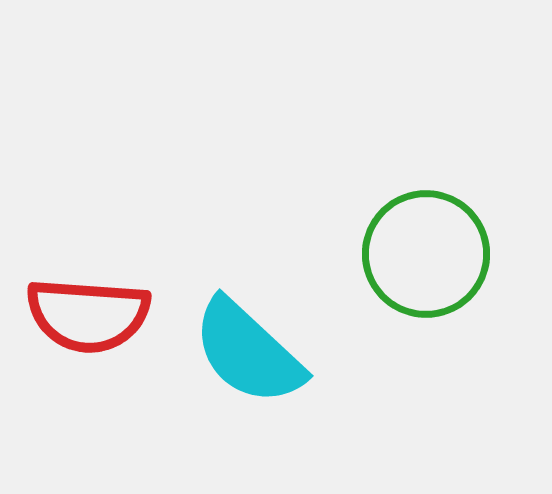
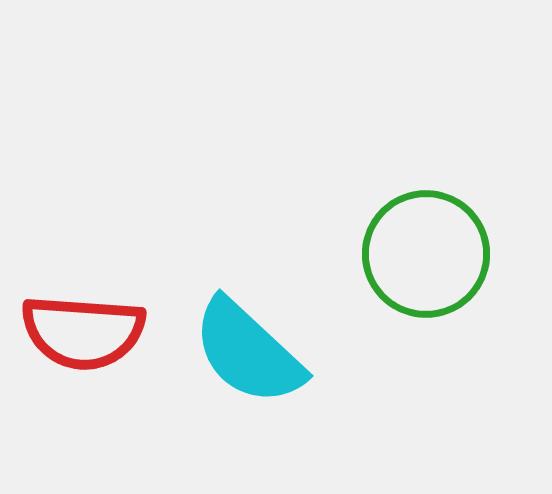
red semicircle: moved 5 px left, 17 px down
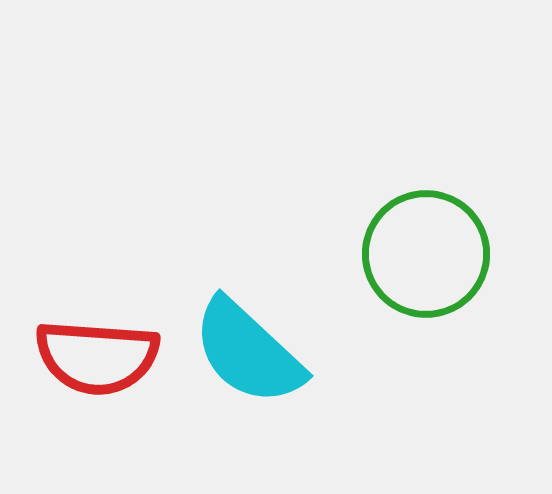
red semicircle: moved 14 px right, 25 px down
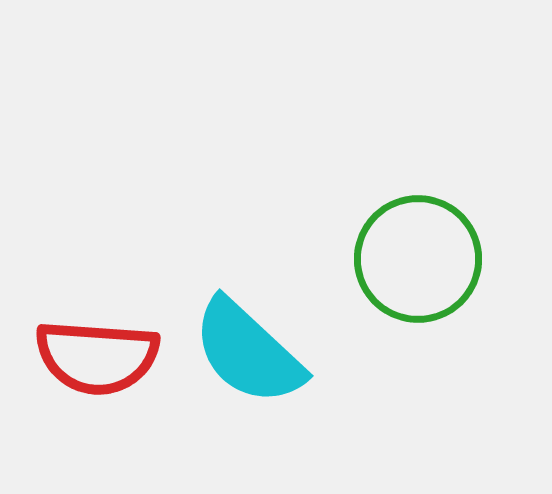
green circle: moved 8 px left, 5 px down
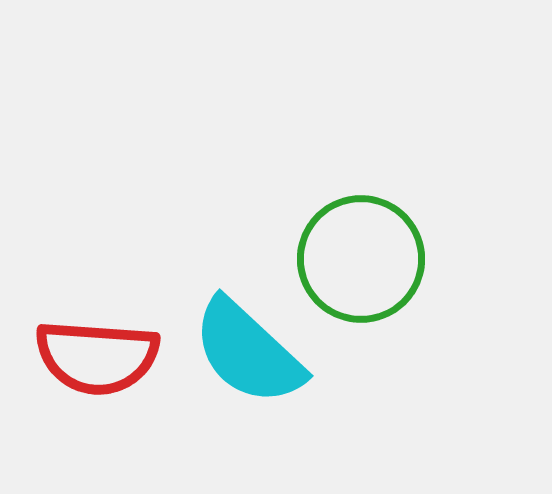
green circle: moved 57 px left
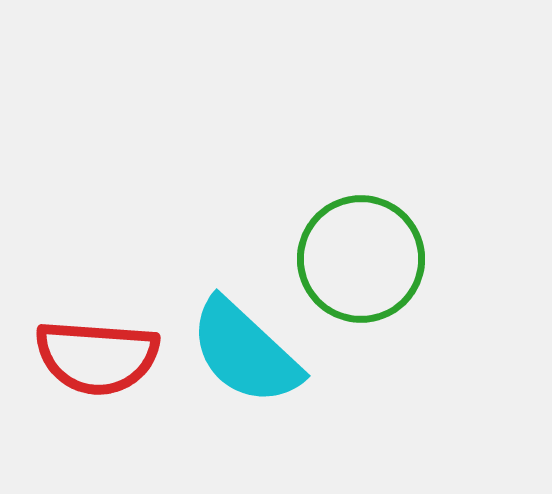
cyan semicircle: moved 3 px left
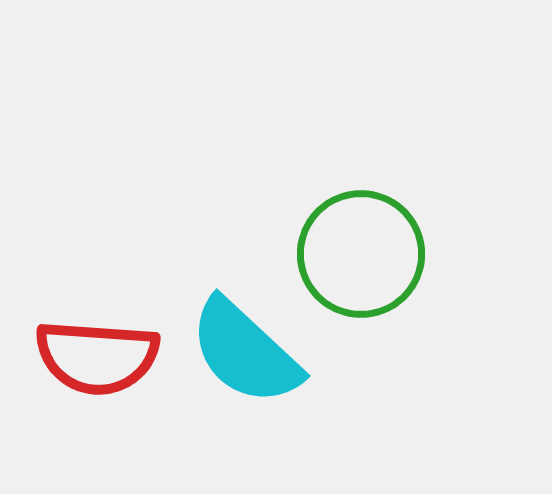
green circle: moved 5 px up
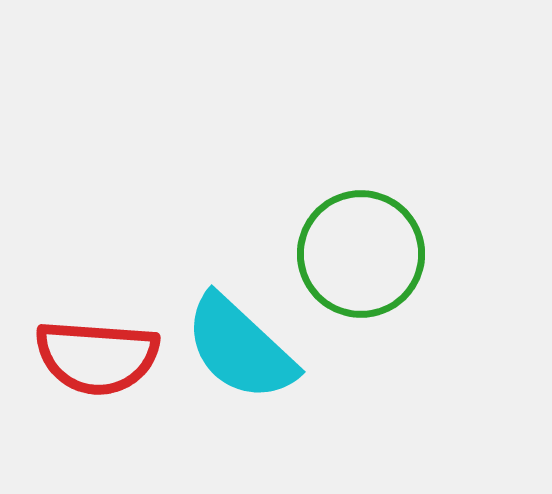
cyan semicircle: moved 5 px left, 4 px up
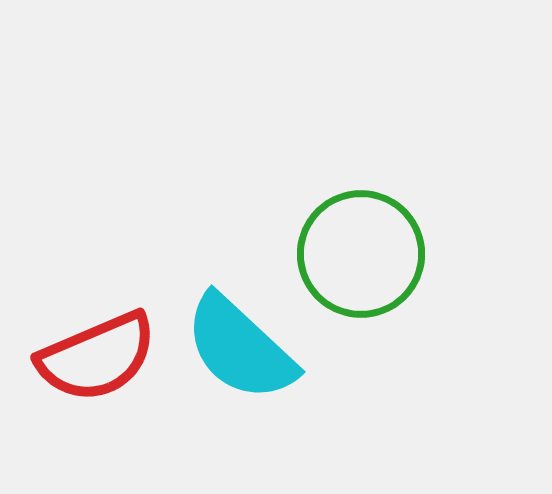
red semicircle: rotated 27 degrees counterclockwise
